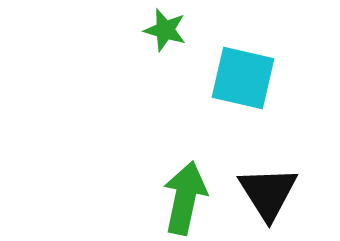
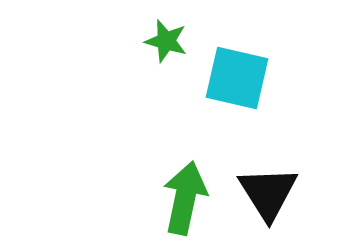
green star: moved 1 px right, 11 px down
cyan square: moved 6 px left
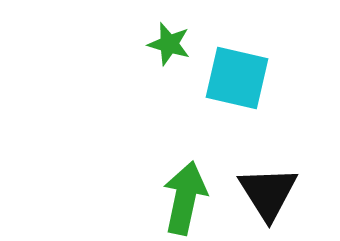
green star: moved 3 px right, 3 px down
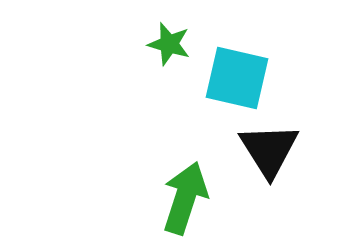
black triangle: moved 1 px right, 43 px up
green arrow: rotated 6 degrees clockwise
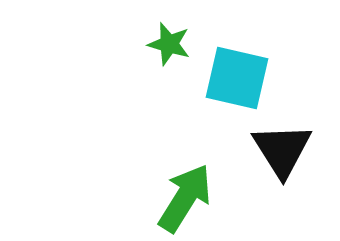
black triangle: moved 13 px right
green arrow: rotated 14 degrees clockwise
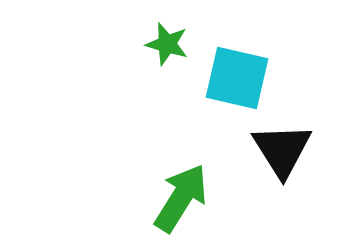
green star: moved 2 px left
green arrow: moved 4 px left
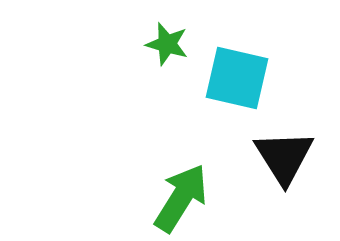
black triangle: moved 2 px right, 7 px down
